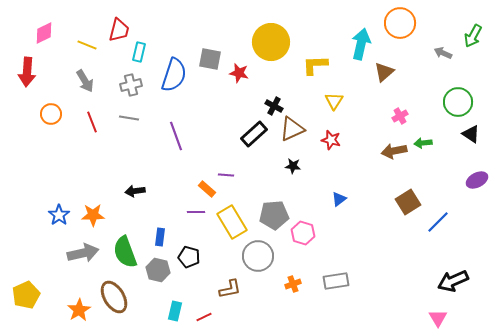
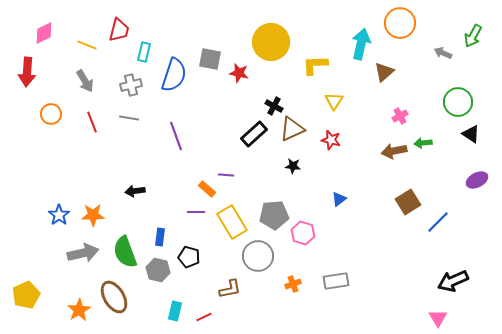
cyan rectangle at (139, 52): moved 5 px right
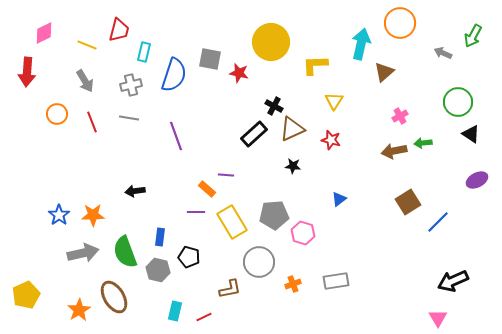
orange circle at (51, 114): moved 6 px right
gray circle at (258, 256): moved 1 px right, 6 px down
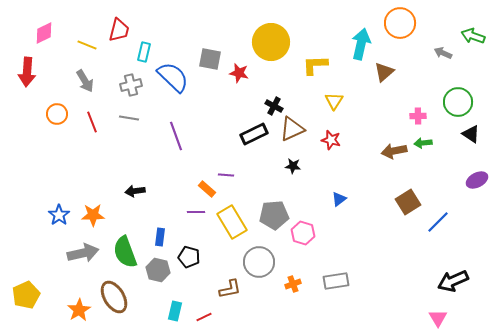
green arrow at (473, 36): rotated 80 degrees clockwise
blue semicircle at (174, 75): moved 1 px left, 2 px down; rotated 64 degrees counterclockwise
pink cross at (400, 116): moved 18 px right; rotated 28 degrees clockwise
black rectangle at (254, 134): rotated 16 degrees clockwise
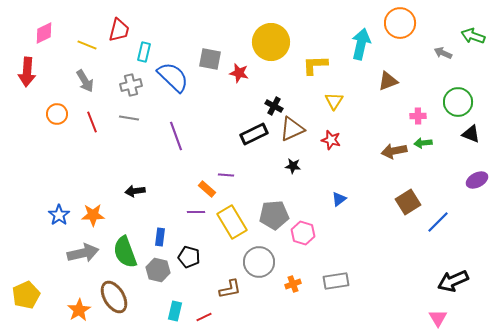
brown triangle at (384, 72): moved 4 px right, 9 px down; rotated 20 degrees clockwise
black triangle at (471, 134): rotated 12 degrees counterclockwise
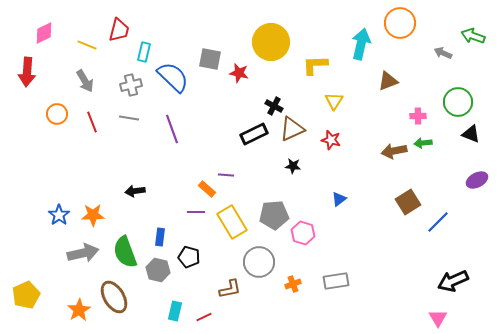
purple line at (176, 136): moved 4 px left, 7 px up
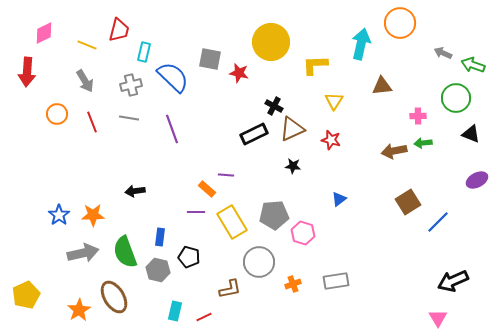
green arrow at (473, 36): moved 29 px down
brown triangle at (388, 81): moved 6 px left, 5 px down; rotated 15 degrees clockwise
green circle at (458, 102): moved 2 px left, 4 px up
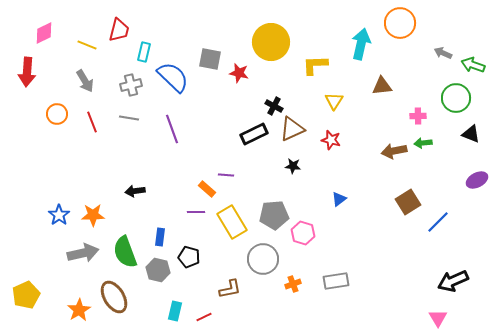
gray circle at (259, 262): moved 4 px right, 3 px up
